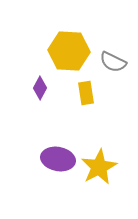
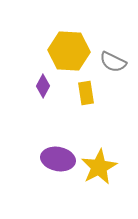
purple diamond: moved 3 px right, 2 px up
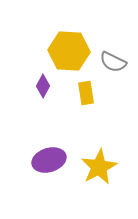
purple ellipse: moved 9 px left, 1 px down; rotated 28 degrees counterclockwise
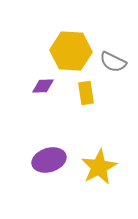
yellow hexagon: moved 2 px right
purple diamond: rotated 60 degrees clockwise
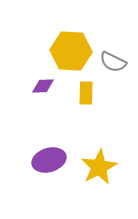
yellow rectangle: rotated 10 degrees clockwise
